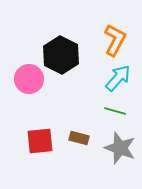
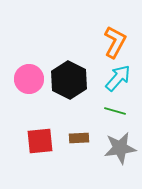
orange L-shape: moved 2 px down
black hexagon: moved 8 px right, 25 px down
brown rectangle: rotated 18 degrees counterclockwise
gray star: rotated 28 degrees counterclockwise
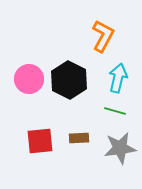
orange L-shape: moved 12 px left, 6 px up
cyan arrow: rotated 28 degrees counterclockwise
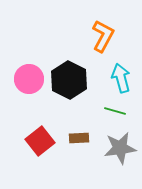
cyan arrow: moved 3 px right; rotated 28 degrees counterclockwise
red square: rotated 32 degrees counterclockwise
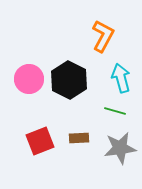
red square: rotated 16 degrees clockwise
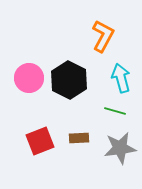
pink circle: moved 1 px up
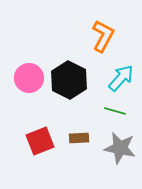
cyan arrow: rotated 56 degrees clockwise
gray star: rotated 20 degrees clockwise
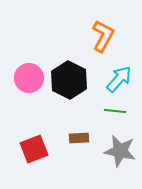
cyan arrow: moved 2 px left, 1 px down
green line: rotated 10 degrees counterclockwise
red square: moved 6 px left, 8 px down
gray star: moved 3 px down
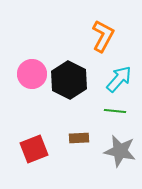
pink circle: moved 3 px right, 4 px up
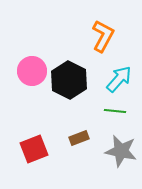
pink circle: moved 3 px up
brown rectangle: rotated 18 degrees counterclockwise
gray star: moved 1 px right
